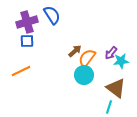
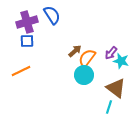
cyan star: rotated 21 degrees clockwise
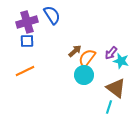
orange line: moved 4 px right
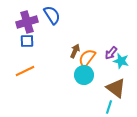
brown arrow: rotated 24 degrees counterclockwise
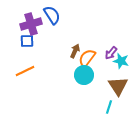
purple cross: moved 4 px right, 2 px down
brown triangle: moved 2 px right, 2 px up; rotated 20 degrees clockwise
